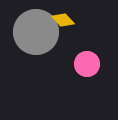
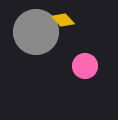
pink circle: moved 2 px left, 2 px down
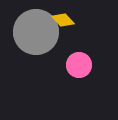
pink circle: moved 6 px left, 1 px up
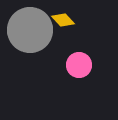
gray circle: moved 6 px left, 2 px up
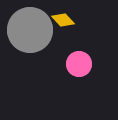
pink circle: moved 1 px up
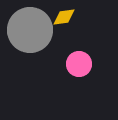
yellow diamond: moved 1 px right, 3 px up; rotated 55 degrees counterclockwise
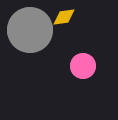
pink circle: moved 4 px right, 2 px down
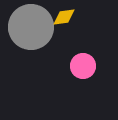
gray circle: moved 1 px right, 3 px up
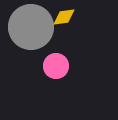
pink circle: moved 27 px left
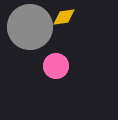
gray circle: moved 1 px left
